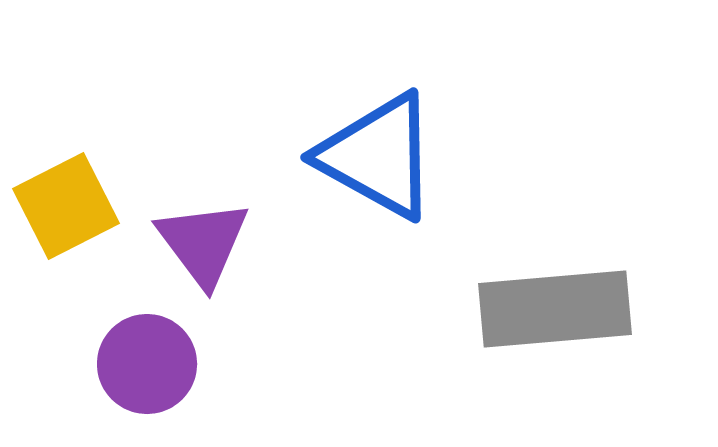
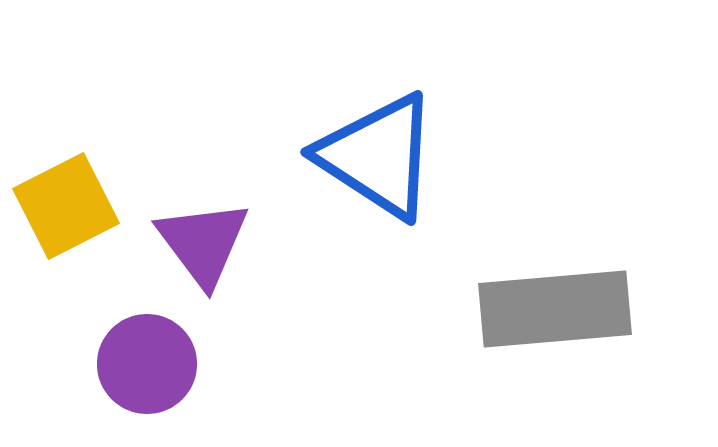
blue triangle: rotated 4 degrees clockwise
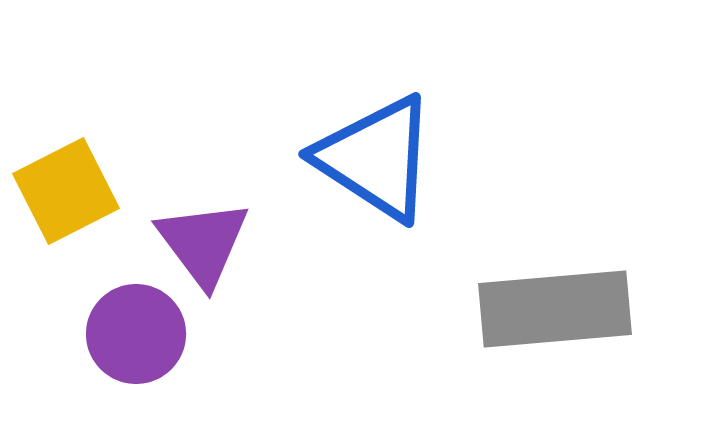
blue triangle: moved 2 px left, 2 px down
yellow square: moved 15 px up
purple circle: moved 11 px left, 30 px up
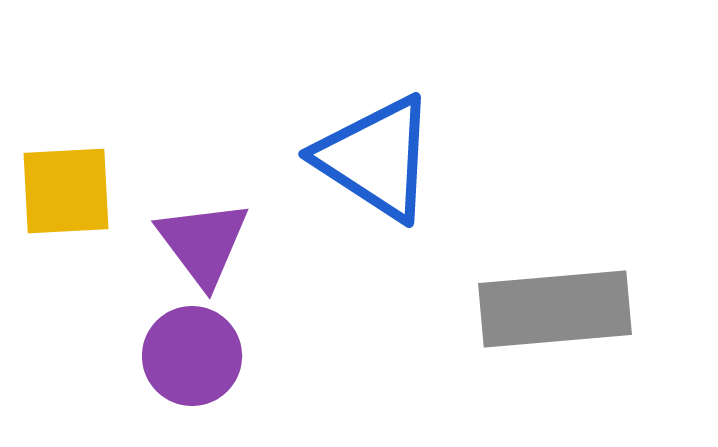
yellow square: rotated 24 degrees clockwise
purple circle: moved 56 px right, 22 px down
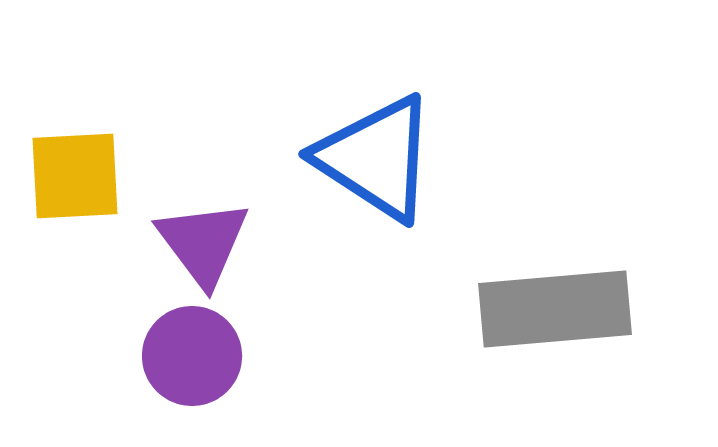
yellow square: moved 9 px right, 15 px up
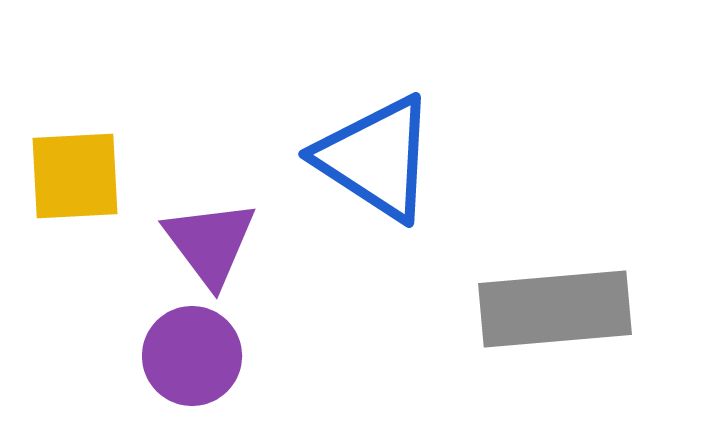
purple triangle: moved 7 px right
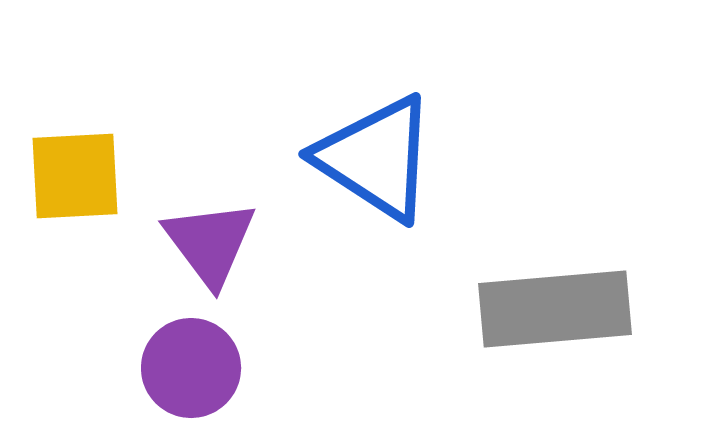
purple circle: moved 1 px left, 12 px down
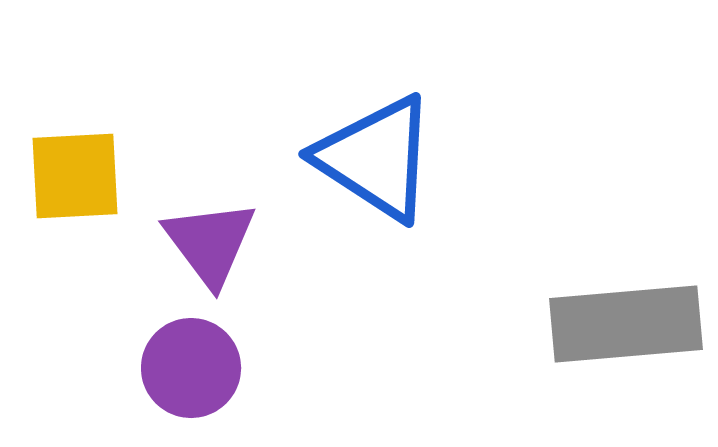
gray rectangle: moved 71 px right, 15 px down
